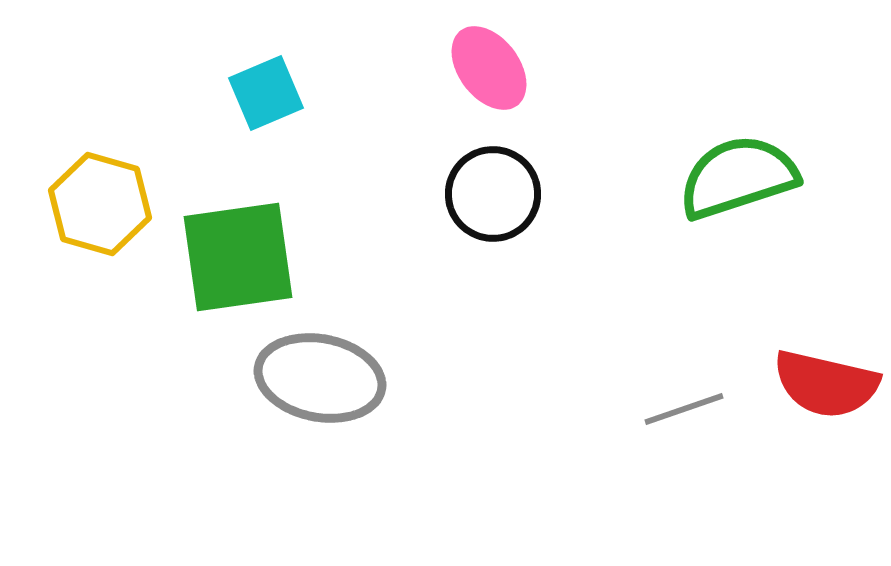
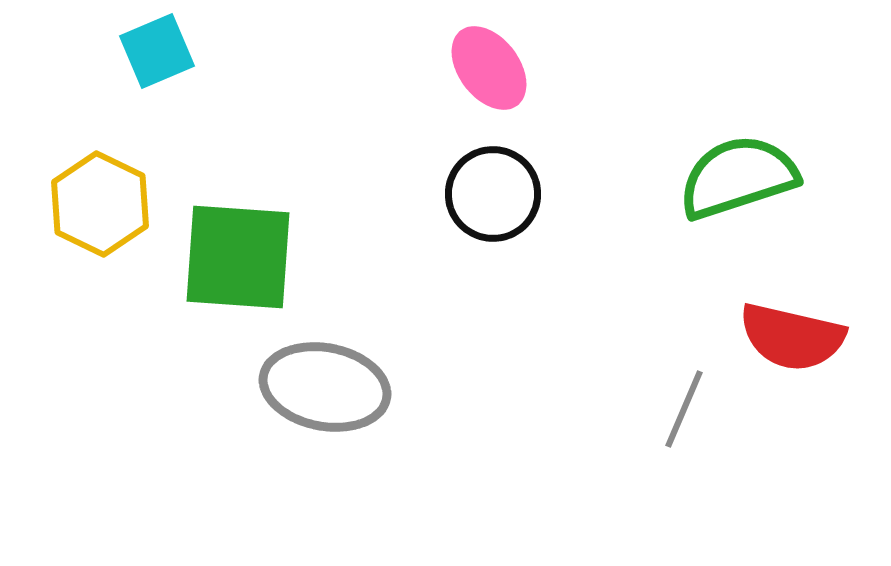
cyan square: moved 109 px left, 42 px up
yellow hexagon: rotated 10 degrees clockwise
green square: rotated 12 degrees clockwise
gray ellipse: moved 5 px right, 9 px down
red semicircle: moved 34 px left, 47 px up
gray line: rotated 48 degrees counterclockwise
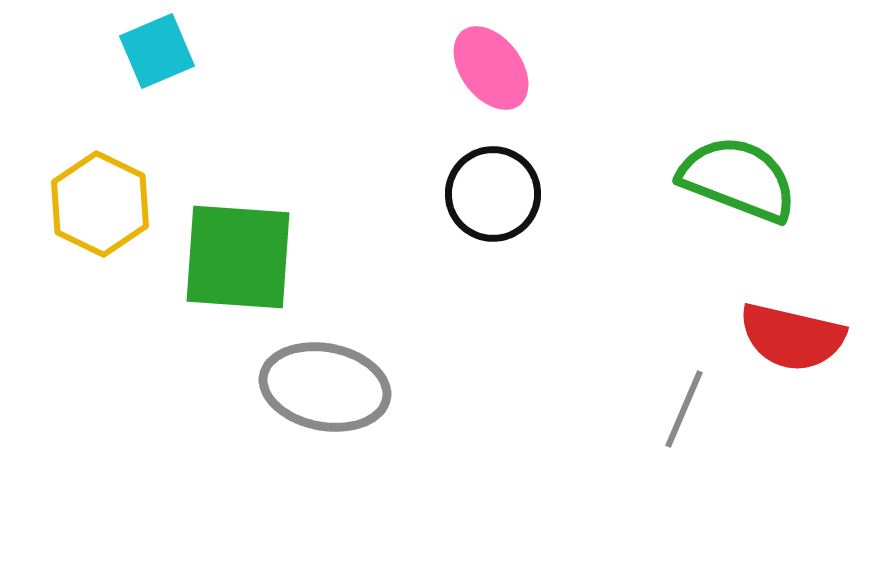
pink ellipse: moved 2 px right
green semicircle: moved 2 px down; rotated 39 degrees clockwise
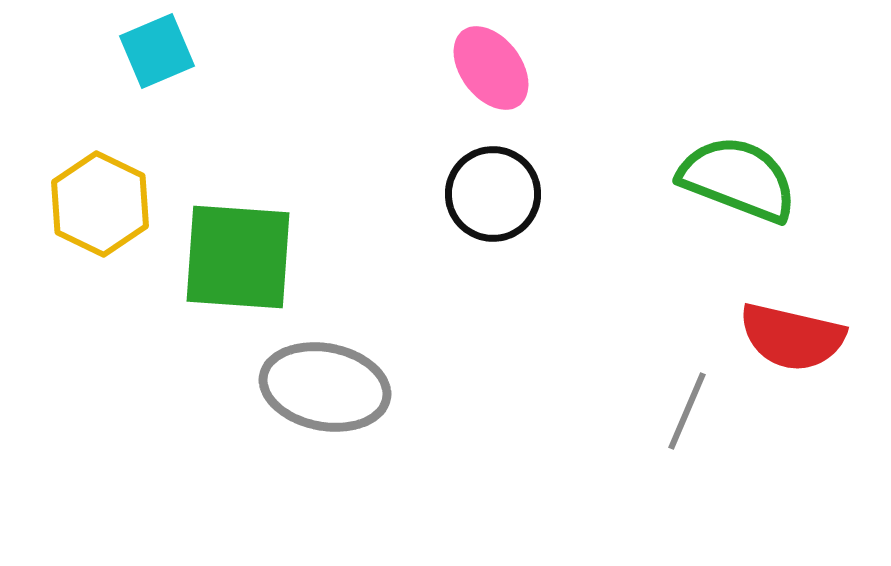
gray line: moved 3 px right, 2 px down
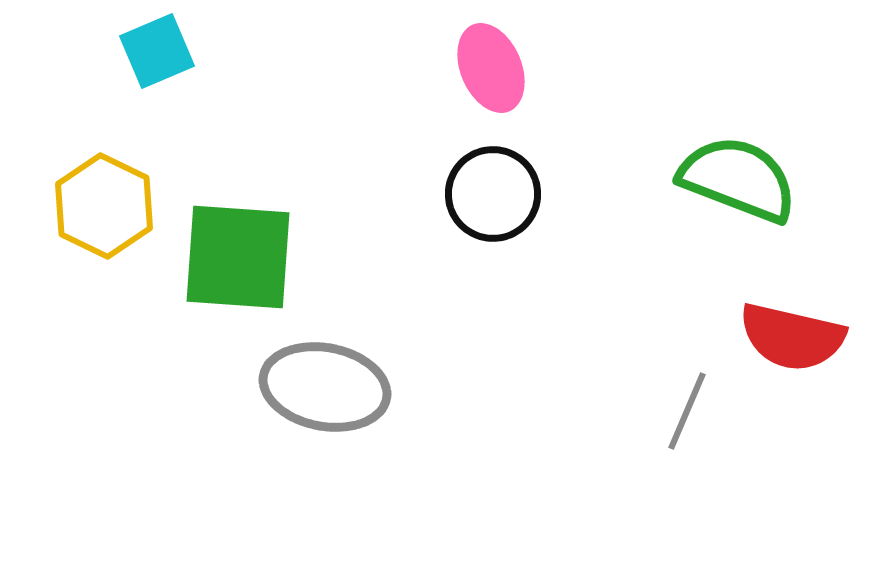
pink ellipse: rotated 14 degrees clockwise
yellow hexagon: moved 4 px right, 2 px down
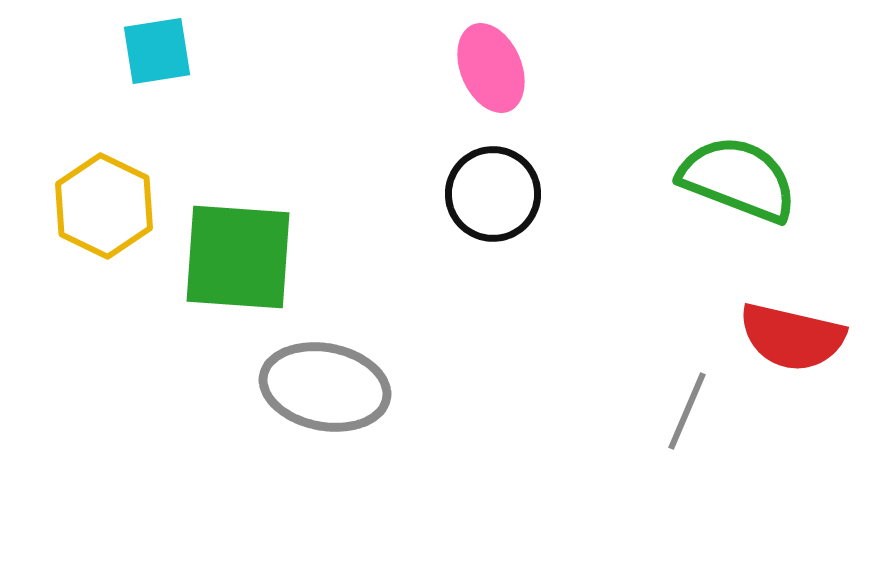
cyan square: rotated 14 degrees clockwise
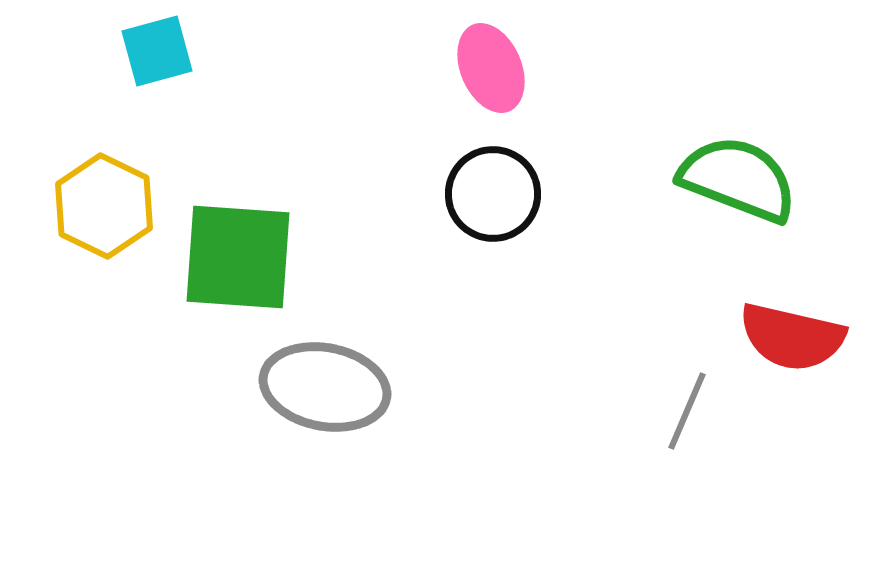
cyan square: rotated 6 degrees counterclockwise
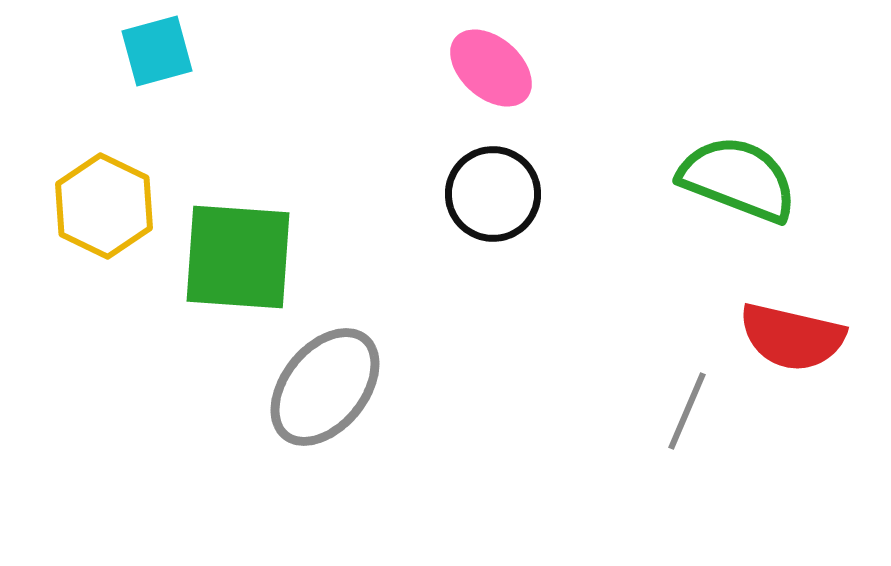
pink ellipse: rotated 26 degrees counterclockwise
gray ellipse: rotated 62 degrees counterclockwise
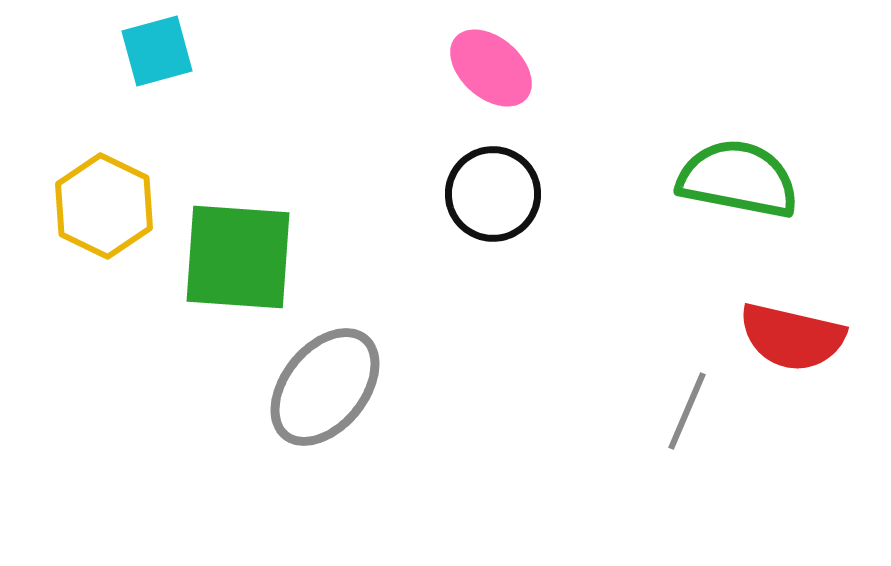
green semicircle: rotated 10 degrees counterclockwise
